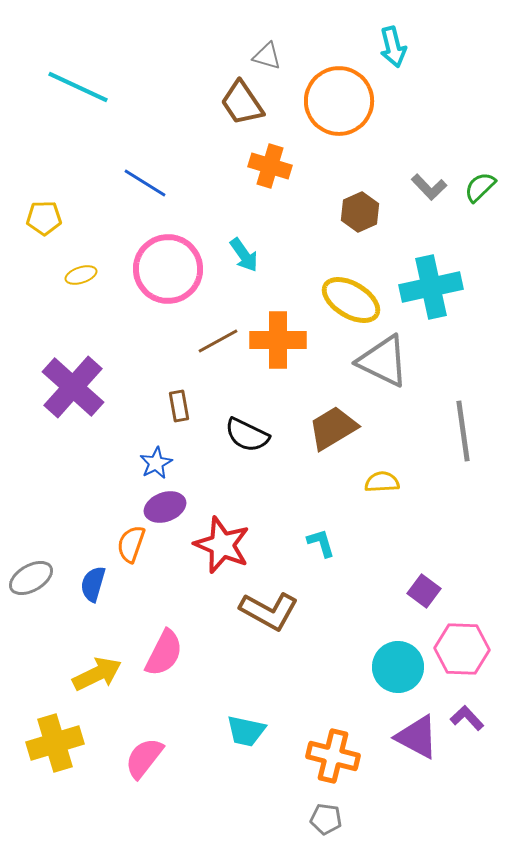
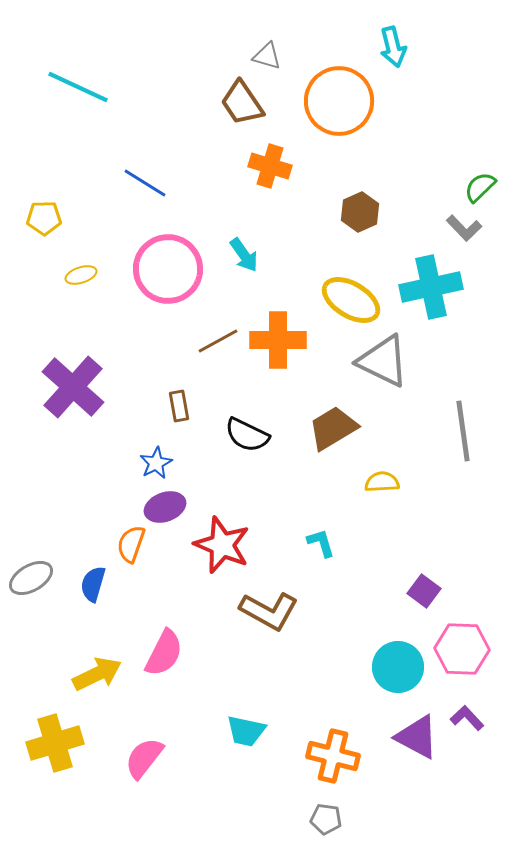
gray L-shape at (429, 187): moved 35 px right, 41 px down
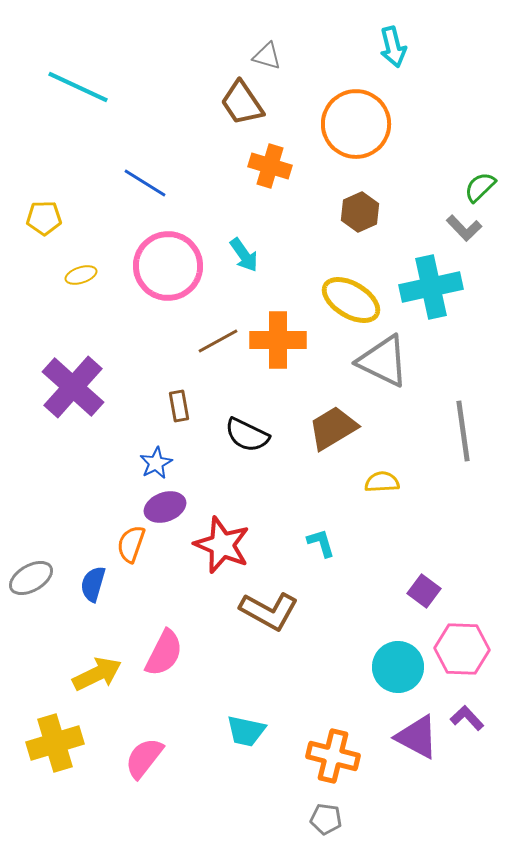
orange circle at (339, 101): moved 17 px right, 23 px down
pink circle at (168, 269): moved 3 px up
